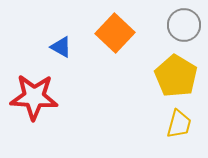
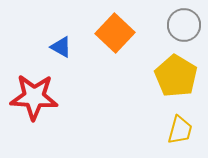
yellow trapezoid: moved 1 px right, 6 px down
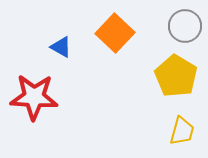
gray circle: moved 1 px right, 1 px down
yellow trapezoid: moved 2 px right, 1 px down
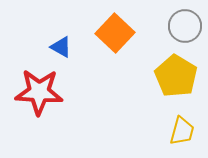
red star: moved 5 px right, 5 px up
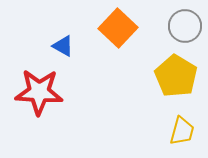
orange square: moved 3 px right, 5 px up
blue triangle: moved 2 px right, 1 px up
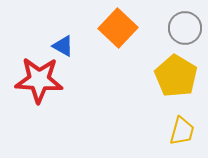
gray circle: moved 2 px down
red star: moved 12 px up
